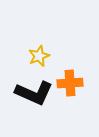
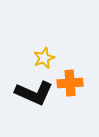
yellow star: moved 5 px right, 2 px down
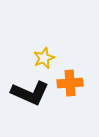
black L-shape: moved 4 px left
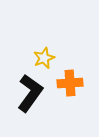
black L-shape: rotated 78 degrees counterclockwise
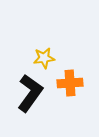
yellow star: rotated 15 degrees clockwise
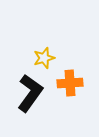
yellow star: rotated 10 degrees counterclockwise
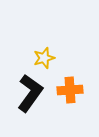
orange cross: moved 7 px down
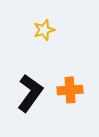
yellow star: moved 28 px up
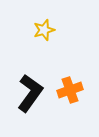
orange cross: rotated 15 degrees counterclockwise
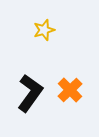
orange cross: rotated 25 degrees counterclockwise
